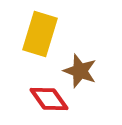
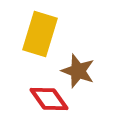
brown star: moved 2 px left
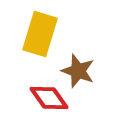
red diamond: moved 1 px up
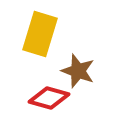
red diamond: rotated 39 degrees counterclockwise
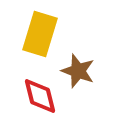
red diamond: moved 9 px left, 2 px up; rotated 60 degrees clockwise
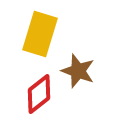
red diamond: moved 1 px left, 2 px up; rotated 66 degrees clockwise
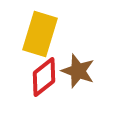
red diamond: moved 5 px right, 17 px up
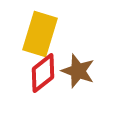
red diamond: moved 1 px left, 4 px up
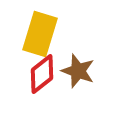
red diamond: moved 1 px left, 1 px down
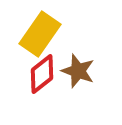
yellow rectangle: rotated 18 degrees clockwise
